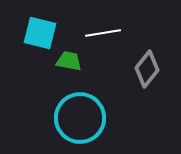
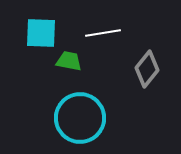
cyan square: moved 1 px right; rotated 12 degrees counterclockwise
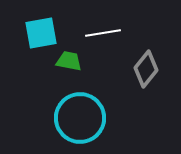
cyan square: rotated 12 degrees counterclockwise
gray diamond: moved 1 px left
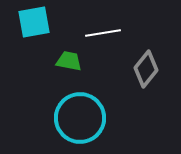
cyan square: moved 7 px left, 11 px up
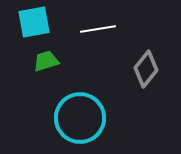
white line: moved 5 px left, 4 px up
green trapezoid: moved 23 px left; rotated 28 degrees counterclockwise
